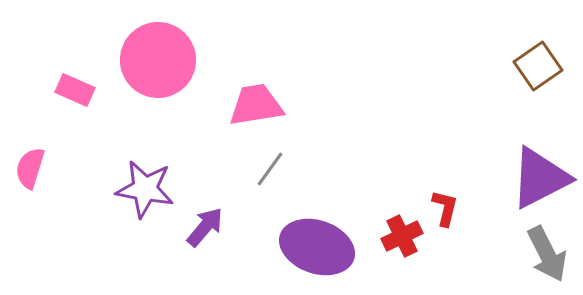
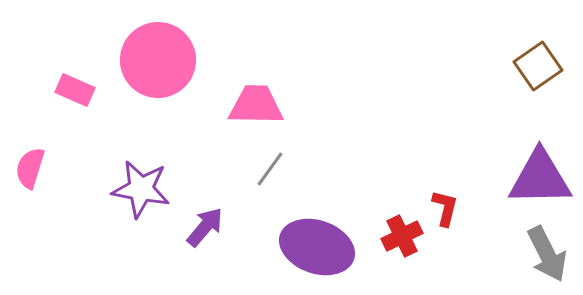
pink trapezoid: rotated 10 degrees clockwise
purple triangle: rotated 26 degrees clockwise
purple star: moved 4 px left
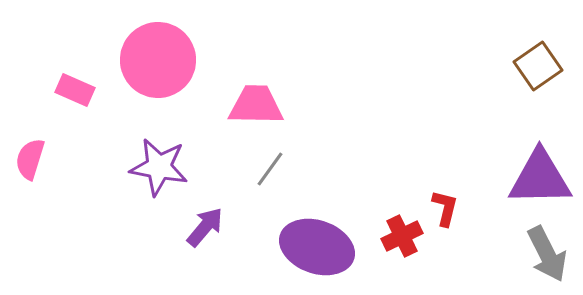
pink semicircle: moved 9 px up
purple star: moved 18 px right, 22 px up
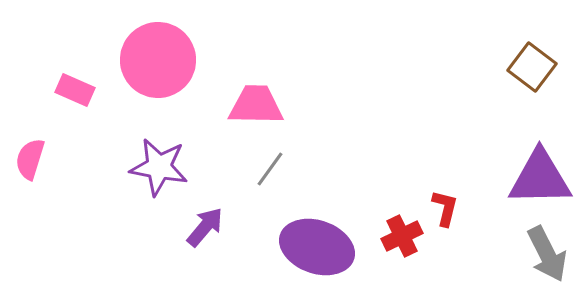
brown square: moved 6 px left, 1 px down; rotated 18 degrees counterclockwise
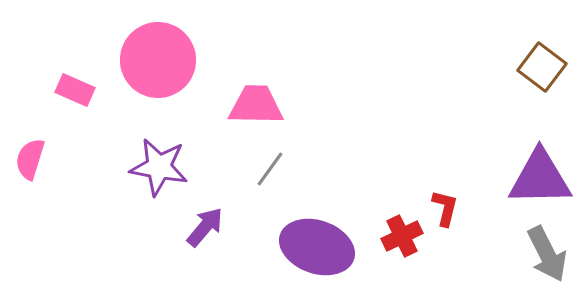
brown square: moved 10 px right
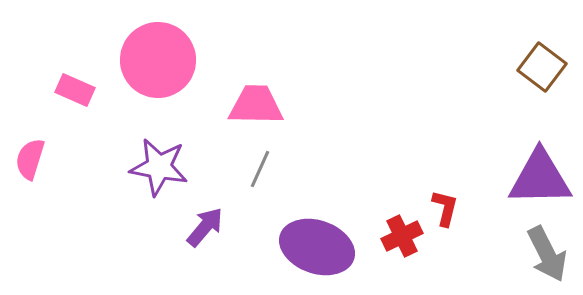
gray line: moved 10 px left; rotated 12 degrees counterclockwise
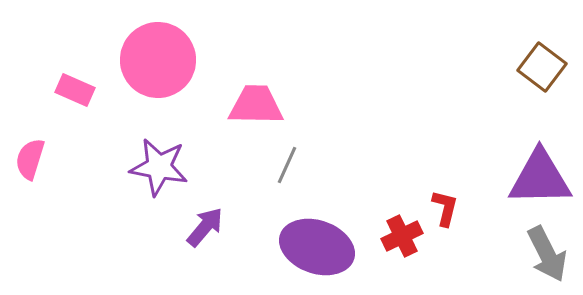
gray line: moved 27 px right, 4 px up
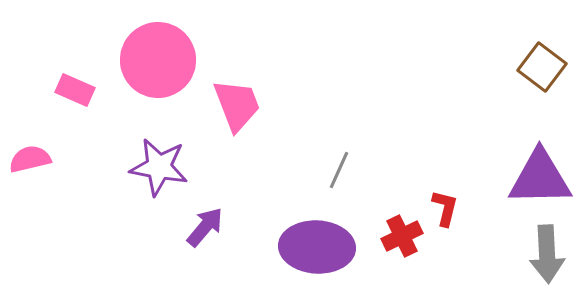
pink trapezoid: moved 19 px left; rotated 68 degrees clockwise
pink semicircle: rotated 60 degrees clockwise
gray line: moved 52 px right, 5 px down
purple ellipse: rotated 16 degrees counterclockwise
gray arrow: rotated 24 degrees clockwise
